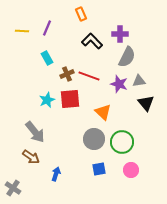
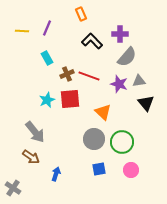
gray semicircle: rotated 15 degrees clockwise
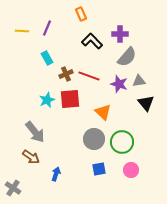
brown cross: moved 1 px left
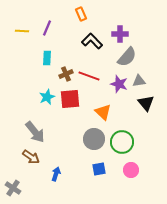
cyan rectangle: rotated 32 degrees clockwise
cyan star: moved 3 px up
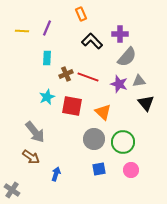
red line: moved 1 px left, 1 px down
red square: moved 2 px right, 7 px down; rotated 15 degrees clockwise
green circle: moved 1 px right
gray cross: moved 1 px left, 2 px down
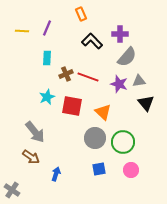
gray circle: moved 1 px right, 1 px up
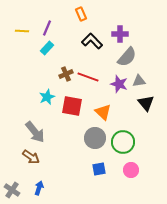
cyan rectangle: moved 10 px up; rotated 40 degrees clockwise
blue arrow: moved 17 px left, 14 px down
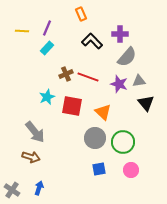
brown arrow: rotated 18 degrees counterclockwise
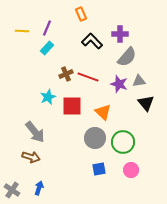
cyan star: moved 1 px right
red square: rotated 10 degrees counterclockwise
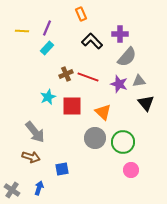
blue square: moved 37 px left
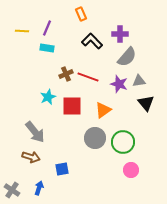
cyan rectangle: rotated 56 degrees clockwise
orange triangle: moved 2 px up; rotated 42 degrees clockwise
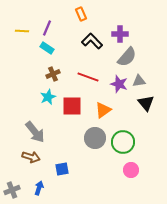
cyan rectangle: rotated 24 degrees clockwise
brown cross: moved 13 px left
gray cross: rotated 35 degrees clockwise
